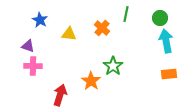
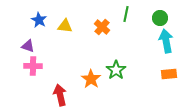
blue star: moved 1 px left
orange cross: moved 1 px up
yellow triangle: moved 4 px left, 8 px up
green star: moved 3 px right, 4 px down
orange star: moved 2 px up
red arrow: rotated 30 degrees counterclockwise
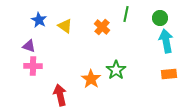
yellow triangle: rotated 28 degrees clockwise
purple triangle: moved 1 px right
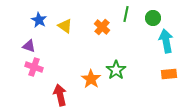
green circle: moved 7 px left
pink cross: moved 1 px right, 1 px down; rotated 18 degrees clockwise
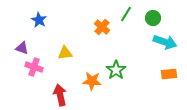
green line: rotated 21 degrees clockwise
yellow triangle: moved 27 px down; rotated 42 degrees counterclockwise
cyan arrow: moved 1 px left, 1 px down; rotated 120 degrees clockwise
purple triangle: moved 7 px left, 2 px down
orange star: moved 1 px right, 2 px down; rotated 30 degrees counterclockwise
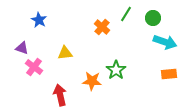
pink cross: rotated 18 degrees clockwise
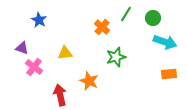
green star: moved 13 px up; rotated 18 degrees clockwise
orange star: moved 3 px left; rotated 18 degrees clockwise
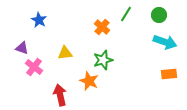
green circle: moved 6 px right, 3 px up
green star: moved 13 px left, 3 px down
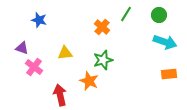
blue star: rotated 14 degrees counterclockwise
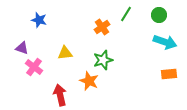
orange cross: rotated 14 degrees clockwise
